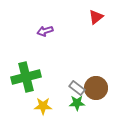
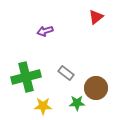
gray rectangle: moved 11 px left, 15 px up
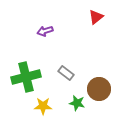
brown circle: moved 3 px right, 1 px down
green star: rotated 14 degrees clockwise
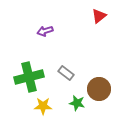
red triangle: moved 3 px right, 1 px up
green cross: moved 3 px right
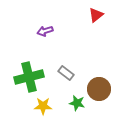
red triangle: moved 3 px left, 1 px up
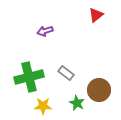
brown circle: moved 1 px down
green star: rotated 14 degrees clockwise
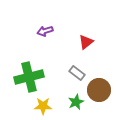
red triangle: moved 10 px left, 27 px down
gray rectangle: moved 11 px right
green star: moved 1 px left, 1 px up; rotated 21 degrees clockwise
